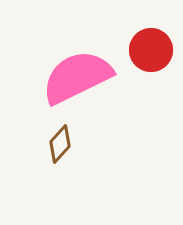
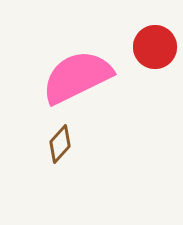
red circle: moved 4 px right, 3 px up
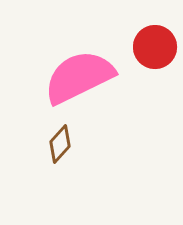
pink semicircle: moved 2 px right
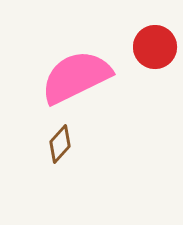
pink semicircle: moved 3 px left
